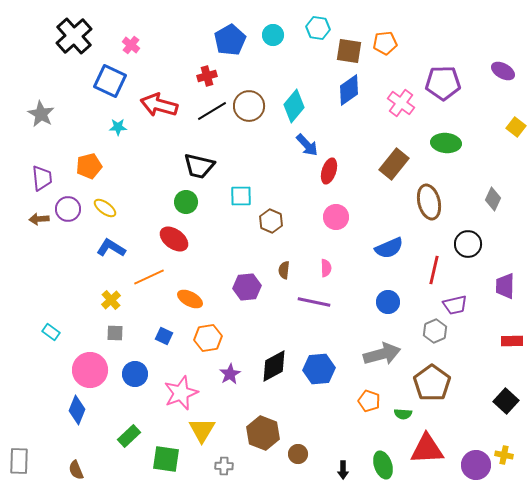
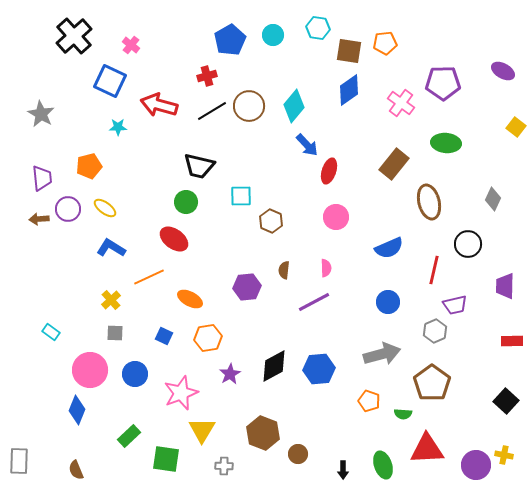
purple line at (314, 302): rotated 40 degrees counterclockwise
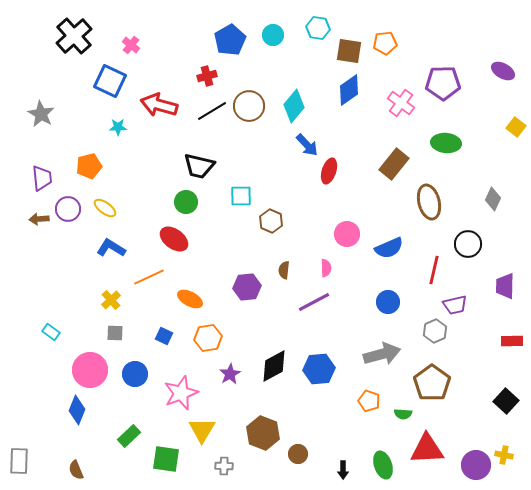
pink circle at (336, 217): moved 11 px right, 17 px down
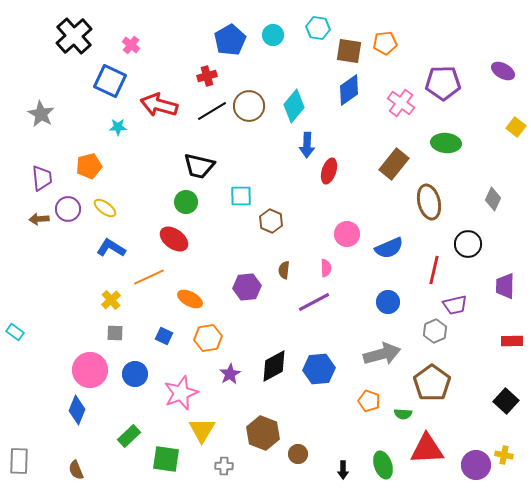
blue arrow at (307, 145): rotated 45 degrees clockwise
cyan rectangle at (51, 332): moved 36 px left
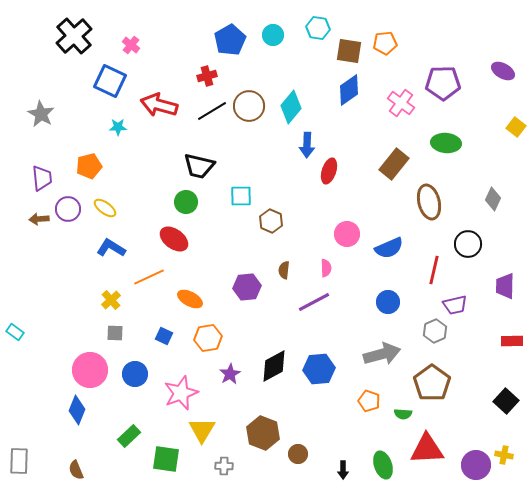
cyan diamond at (294, 106): moved 3 px left, 1 px down
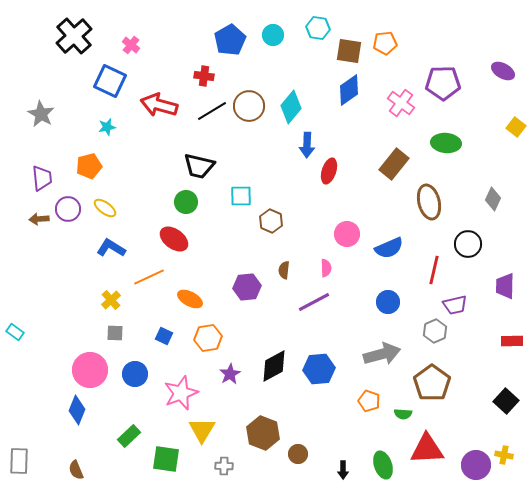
red cross at (207, 76): moved 3 px left; rotated 24 degrees clockwise
cyan star at (118, 127): moved 11 px left; rotated 12 degrees counterclockwise
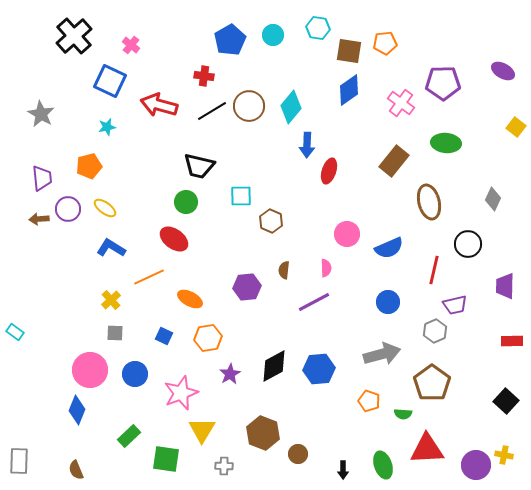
brown rectangle at (394, 164): moved 3 px up
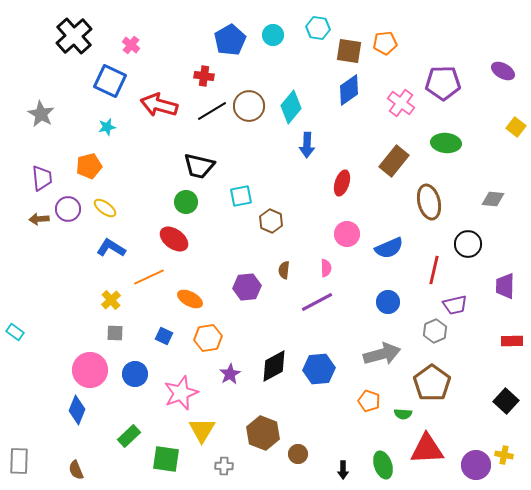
red ellipse at (329, 171): moved 13 px right, 12 px down
cyan square at (241, 196): rotated 10 degrees counterclockwise
gray diamond at (493, 199): rotated 70 degrees clockwise
purple line at (314, 302): moved 3 px right
